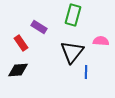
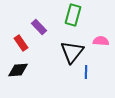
purple rectangle: rotated 14 degrees clockwise
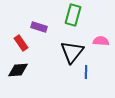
purple rectangle: rotated 28 degrees counterclockwise
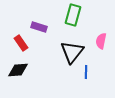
pink semicircle: rotated 84 degrees counterclockwise
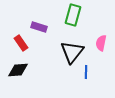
pink semicircle: moved 2 px down
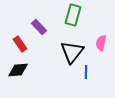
purple rectangle: rotated 28 degrees clockwise
red rectangle: moved 1 px left, 1 px down
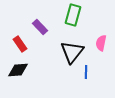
purple rectangle: moved 1 px right
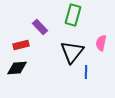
red rectangle: moved 1 px right, 1 px down; rotated 70 degrees counterclockwise
black diamond: moved 1 px left, 2 px up
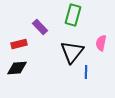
red rectangle: moved 2 px left, 1 px up
